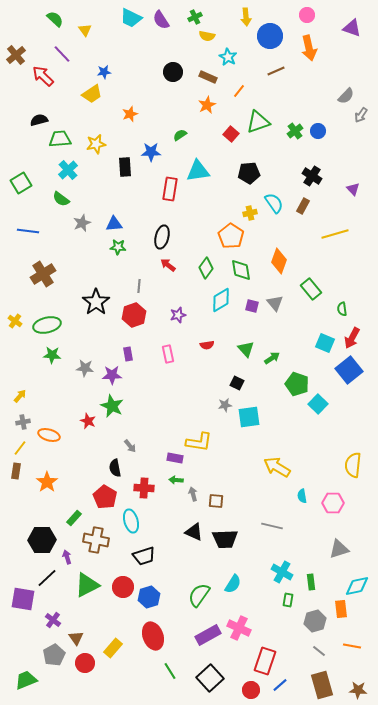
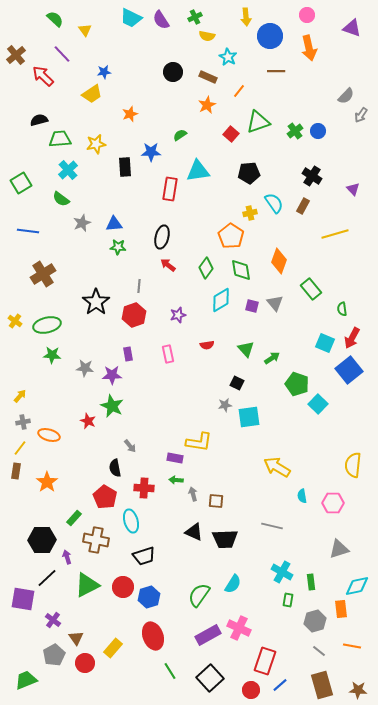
brown line at (276, 71): rotated 24 degrees clockwise
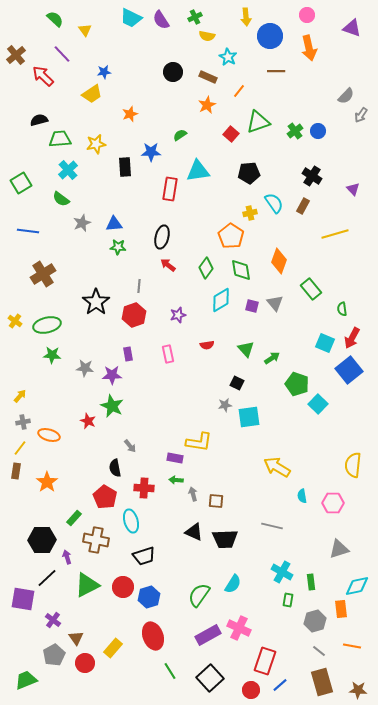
brown rectangle at (322, 685): moved 3 px up
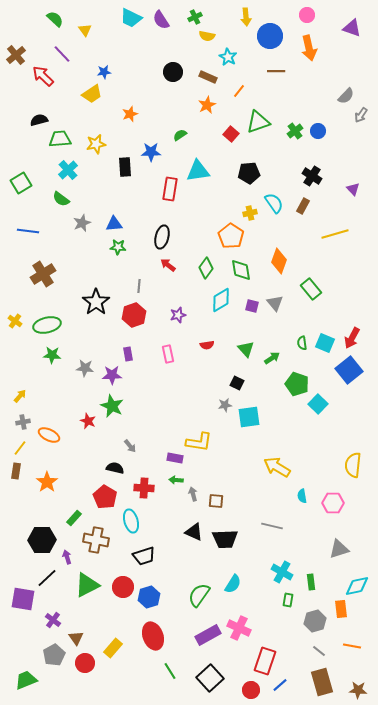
green semicircle at (342, 309): moved 40 px left, 34 px down
orange ellipse at (49, 435): rotated 10 degrees clockwise
black semicircle at (115, 468): rotated 114 degrees clockwise
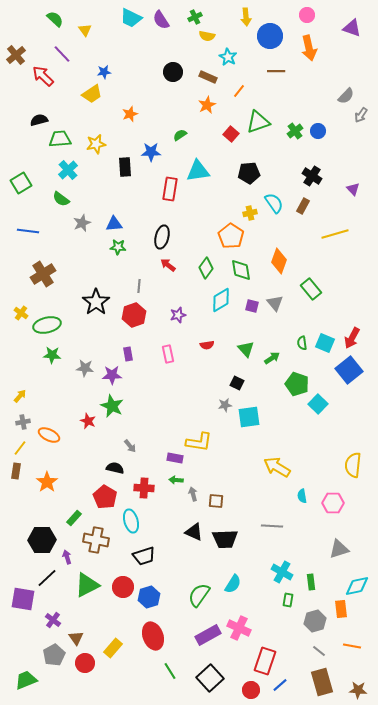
yellow cross at (15, 321): moved 6 px right, 8 px up
gray line at (272, 526): rotated 10 degrees counterclockwise
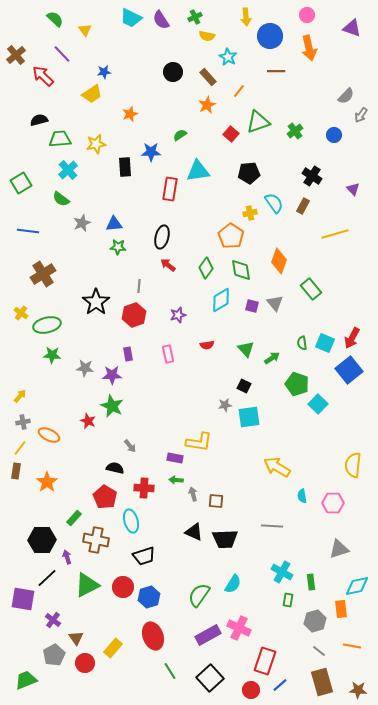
brown rectangle at (208, 77): rotated 24 degrees clockwise
blue circle at (318, 131): moved 16 px right, 4 px down
black square at (237, 383): moved 7 px right, 3 px down
